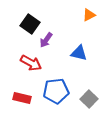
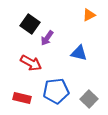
purple arrow: moved 1 px right, 2 px up
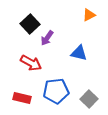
black square: rotated 12 degrees clockwise
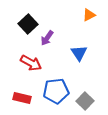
black square: moved 2 px left
blue triangle: rotated 42 degrees clockwise
gray square: moved 4 px left, 2 px down
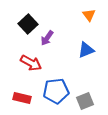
orange triangle: rotated 40 degrees counterclockwise
blue triangle: moved 7 px right, 3 px up; rotated 42 degrees clockwise
gray square: rotated 24 degrees clockwise
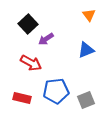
purple arrow: moved 1 px left, 1 px down; rotated 21 degrees clockwise
gray square: moved 1 px right, 1 px up
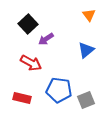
blue triangle: rotated 18 degrees counterclockwise
blue pentagon: moved 3 px right, 1 px up; rotated 15 degrees clockwise
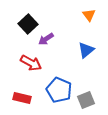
blue pentagon: rotated 15 degrees clockwise
